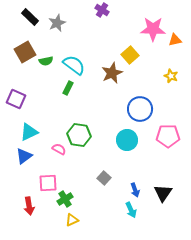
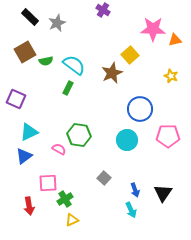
purple cross: moved 1 px right
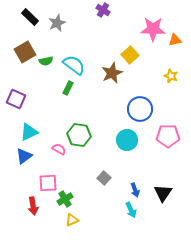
red arrow: moved 4 px right
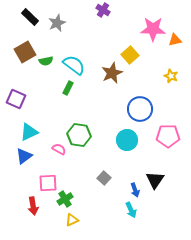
black triangle: moved 8 px left, 13 px up
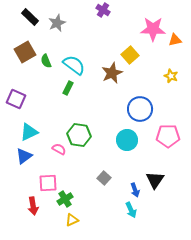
green semicircle: rotated 80 degrees clockwise
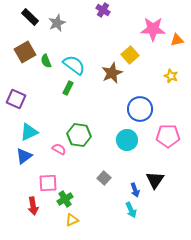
orange triangle: moved 2 px right
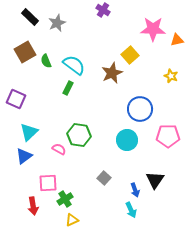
cyan triangle: rotated 18 degrees counterclockwise
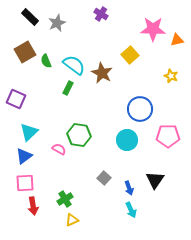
purple cross: moved 2 px left, 4 px down
brown star: moved 10 px left; rotated 20 degrees counterclockwise
pink square: moved 23 px left
blue arrow: moved 6 px left, 2 px up
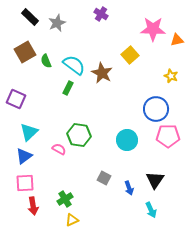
blue circle: moved 16 px right
gray square: rotated 16 degrees counterclockwise
cyan arrow: moved 20 px right
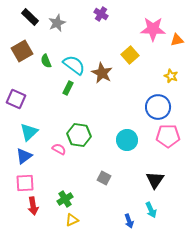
brown square: moved 3 px left, 1 px up
blue circle: moved 2 px right, 2 px up
blue arrow: moved 33 px down
